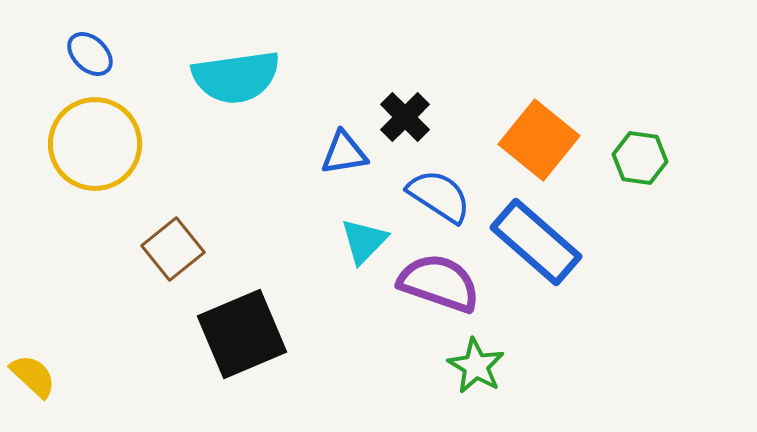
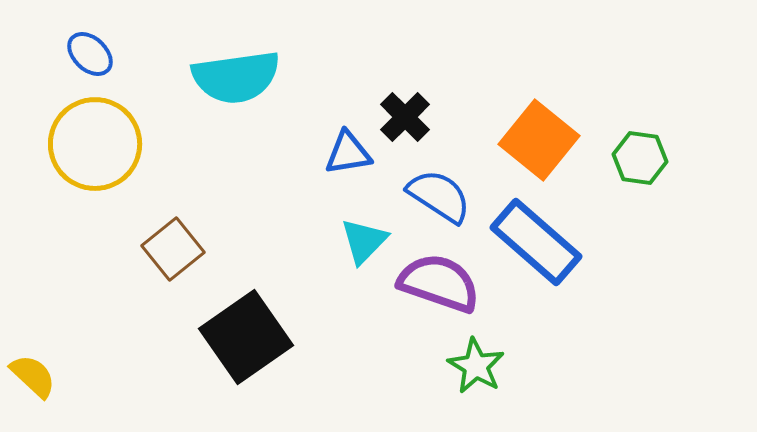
blue triangle: moved 4 px right
black square: moved 4 px right, 3 px down; rotated 12 degrees counterclockwise
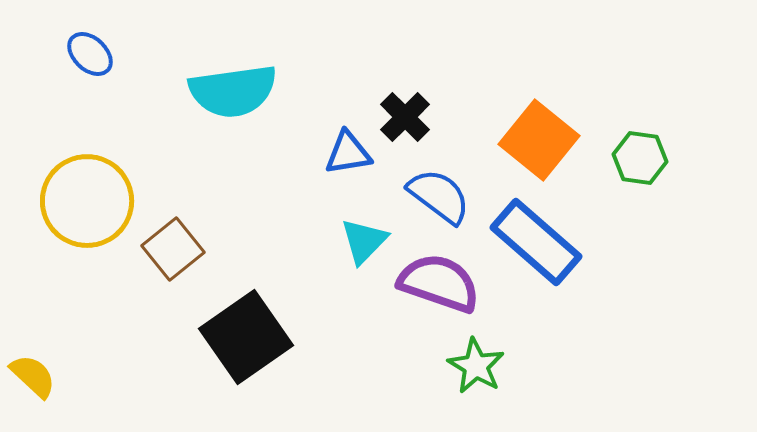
cyan semicircle: moved 3 px left, 14 px down
yellow circle: moved 8 px left, 57 px down
blue semicircle: rotated 4 degrees clockwise
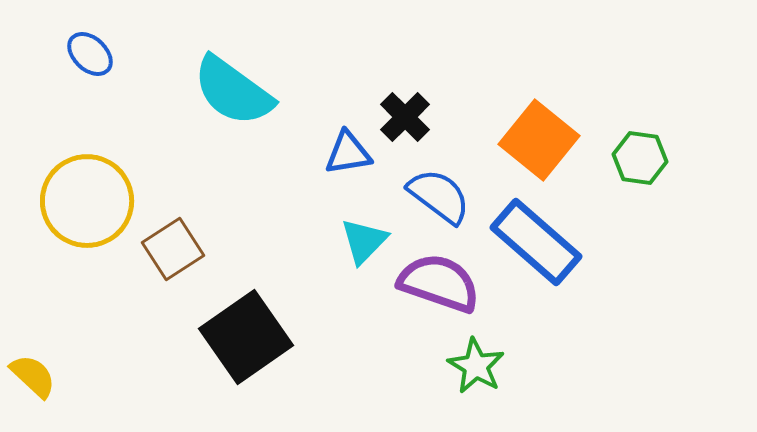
cyan semicircle: rotated 44 degrees clockwise
brown square: rotated 6 degrees clockwise
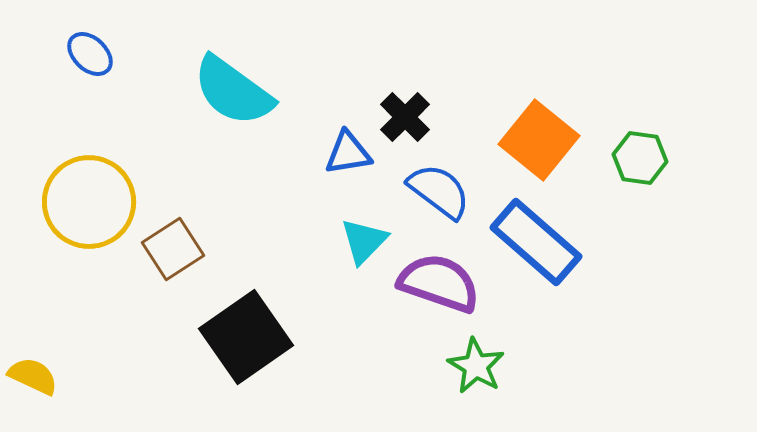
blue semicircle: moved 5 px up
yellow circle: moved 2 px right, 1 px down
yellow semicircle: rotated 18 degrees counterclockwise
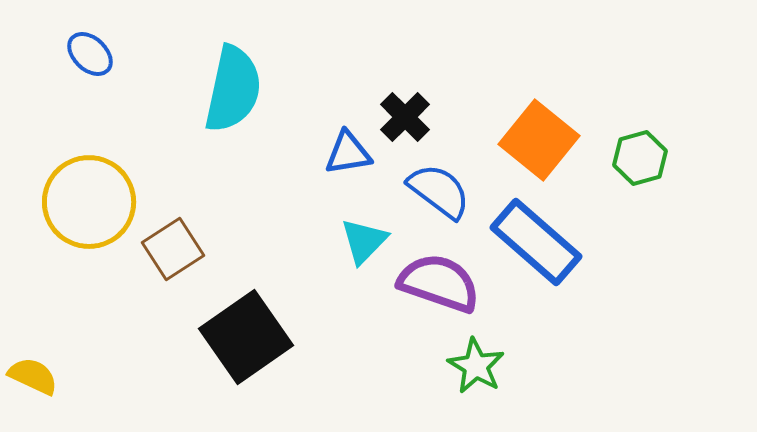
cyan semicircle: moved 2 px up; rotated 114 degrees counterclockwise
green hexagon: rotated 24 degrees counterclockwise
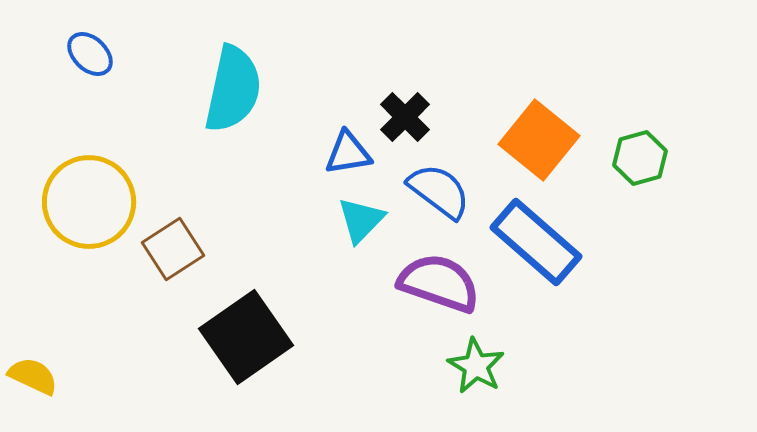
cyan triangle: moved 3 px left, 21 px up
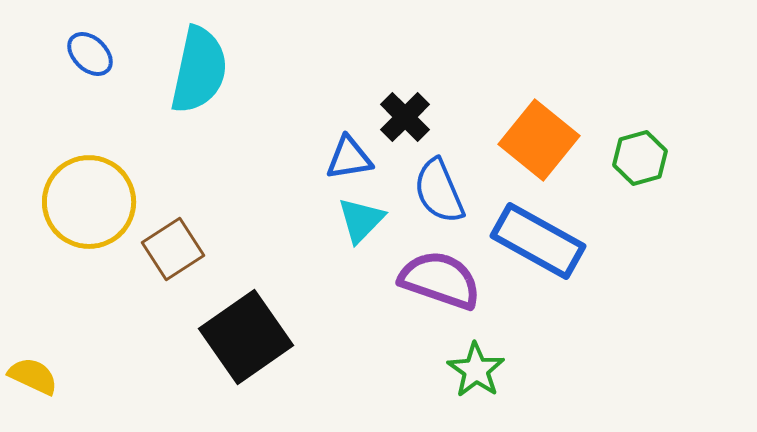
cyan semicircle: moved 34 px left, 19 px up
blue triangle: moved 1 px right, 5 px down
blue semicircle: rotated 150 degrees counterclockwise
blue rectangle: moved 2 px right, 1 px up; rotated 12 degrees counterclockwise
purple semicircle: moved 1 px right, 3 px up
green star: moved 4 px down; rotated 4 degrees clockwise
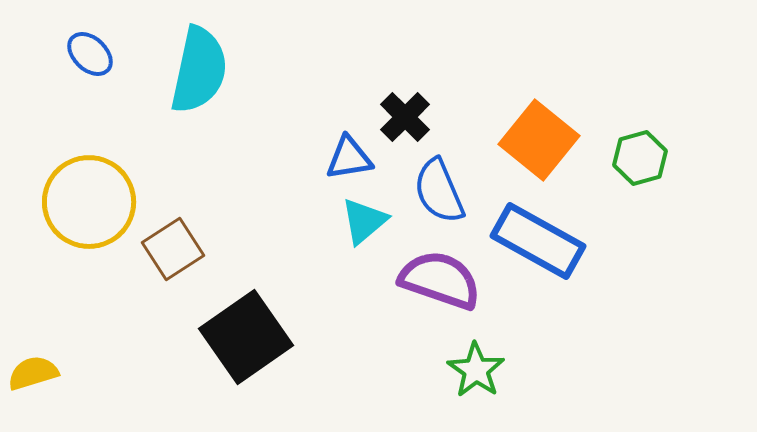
cyan triangle: moved 3 px right, 1 px down; rotated 6 degrees clockwise
yellow semicircle: moved 3 px up; rotated 42 degrees counterclockwise
